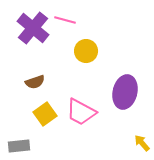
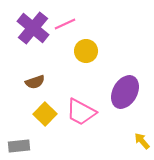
pink line: moved 4 px down; rotated 40 degrees counterclockwise
purple ellipse: rotated 16 degrees clockwise
yellow square: rotated 10 degrees counterclockwise
yellow arrow: moved 2 px up
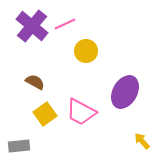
purple cross: moved 1 px left, 2 px up
brown semicircle: rotated 132 degrees counterclockwise
yellow square: rotated 10 degrees clockwise
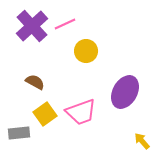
purple cross: rotated 8 degrees clockwise
pink trapezoid: rotated 48 degrees counterclockwise
gray rectangle: moved 13 px up
